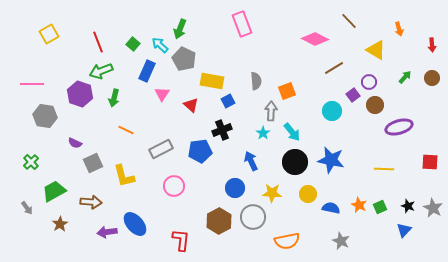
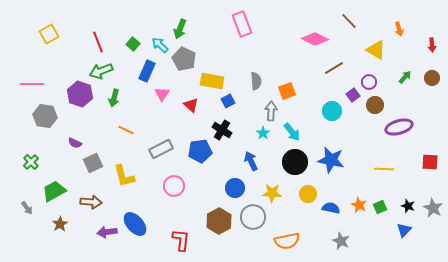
black cross at (222, 130): rotated 36 degrees counterclockwise
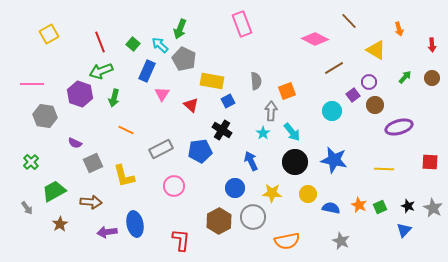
red line at (98, 42): moved 2 px right
blue star at (331, 160): moved 3 px right
blue ellipse at (135, 224): rotated 30 degrees clockwise
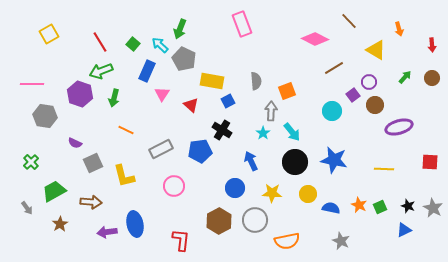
red line at (100, 42): rotated 10 degrees counterclockwise
gray circle at (253, 217): moved 2 px right, 3 px down
blue triangle at (404, 230): rotated 21 degrees clockwise
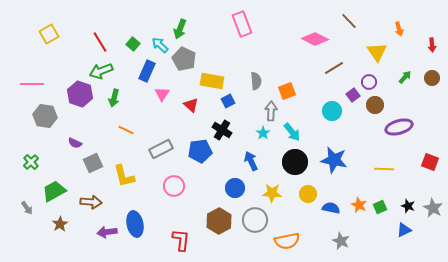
yellow triangle at (376, 50): moved 1 px right, 2 px down; rotated 25 degrees clockwise
red square at (430, 162): rotated 18 degrees clockwise
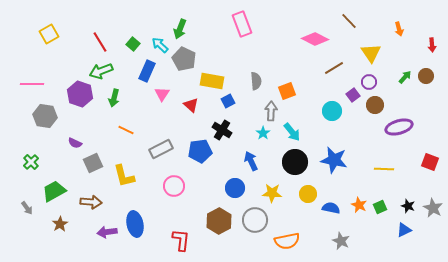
yellow triangle at (377, 52): moved 6 px left, 1 px down
brown circle at (432, 78): moved 6 px left, 2 px up
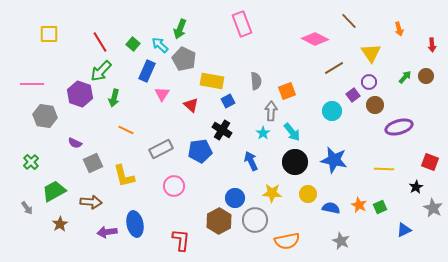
yellow square at (49, 34): rotated 30 degrees clockwise
green arrow at (101, 71): rotated 25 degrees counterclockwise
blue circle at (235, 188): moved 10 px down
black star at (408, 206): moved 8 px right, 19 px up; rotated 24 degrees clockwise
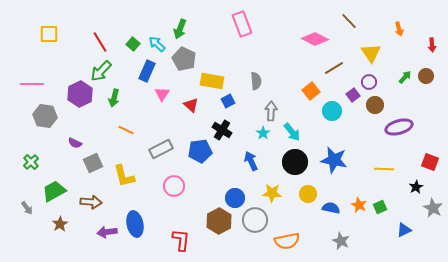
cyan arrow at (160, 45): moved 3 px left, 1 px up
orange square at (287, 91): moved 24 px right; rotated 18 degrees counterclockwise
purple hexagon at (80, 94): rotated 15 degrees clockwise
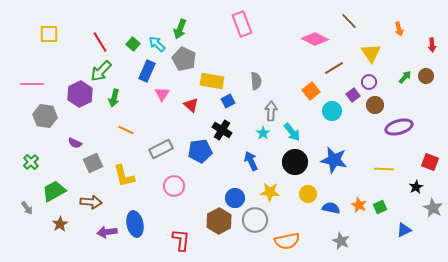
yellow star at (272, 193): moved 2 px left, 1 px up
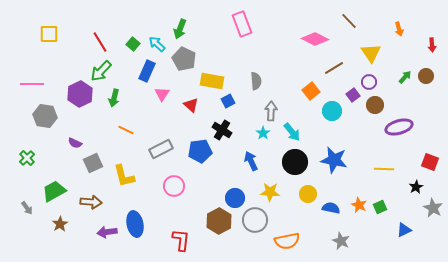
green cross at (31, 162): moved 4 px left, 4 px up
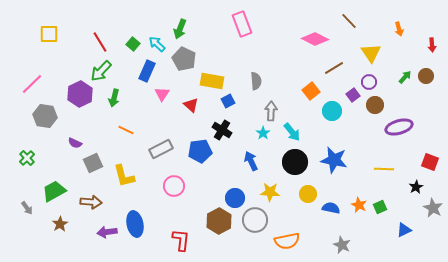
pink line at (32, 84): rotated 45 degrees counterclockwise
gray star at (341, 241): moved 1 px right, 4 px down
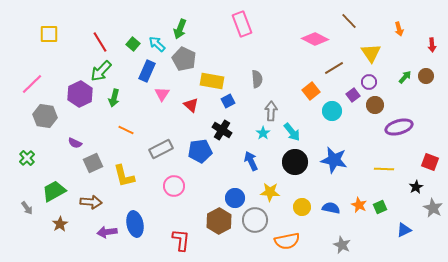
gray semicircle at (256, 81): moved 1 px right, 2 px up
yellow circle at (308, 194): moved 6 px left, 13 px down
